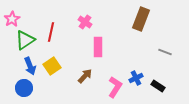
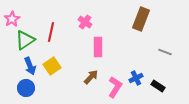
brown arrow: moved 6 px right, 1 px down
blue circle: moved 2 px right
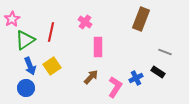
black rectangle: moved 14 px up
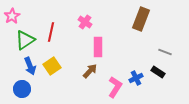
pink star: moved 3 px up
brown arrow: moved 1 px left, 6 px up
blue circle: moved 4 px left, 1 px down
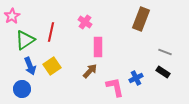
black rectangle: moved 5 px right
pink L-shape: rotated 45 degrees counterclockwise
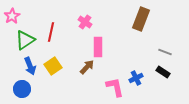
yellow square: moved 1 px right
brown arrow: moved 3 px left, 4 px up
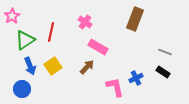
brown rectangle: moved 6 px left
pink rectangle: rotated 60 degrees counterclockwise
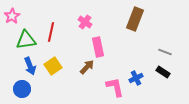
green triangle: moved 1 px right; rotated 25 degrees clockwise
pink rectangle: rotated 48 degrees clockwise
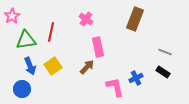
pink cross: moved 1 px right, 3 px up
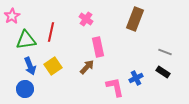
blue circle: moved 3 px right
